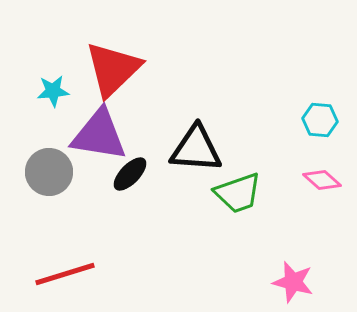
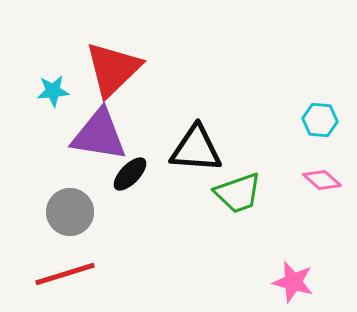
gray circle: moved 21 px right, 40 px down
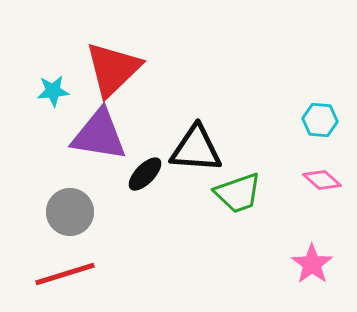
black ellipse: moved 15 px right
pink star: moved 19 px right, 18 px up; rotated 21 degrees clockwise
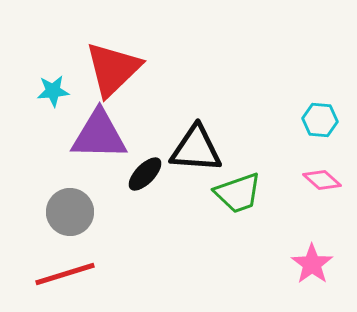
purple triangle: rotated 8 degrees counterclockwise
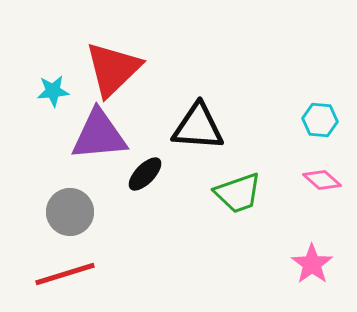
purple triangle: rotated 6 degrees counterclockwise
black triangle: moved 2 px right, 22 px up
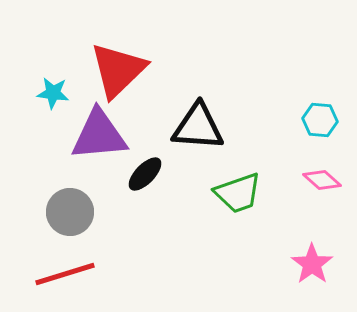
red triangle: moved 5 px right, 1 px down
cyan star: moved 2 px down; rotated 12 degrees clockwise
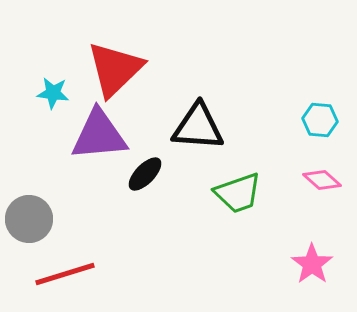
red triangle: moved 3 px left, 1 px up
gray circle: moved 41 px left, 7 px down
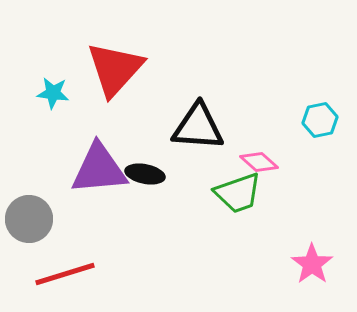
red triangle: rotated 4 degrees counterclockwise
cyan hexagon: rotated 16 degrees counterclockwise
purple triangle: moved 34 px down
black ellipse: rotated 57 degrees clockwise
pink diamond: moved 63 px left, 18 px up
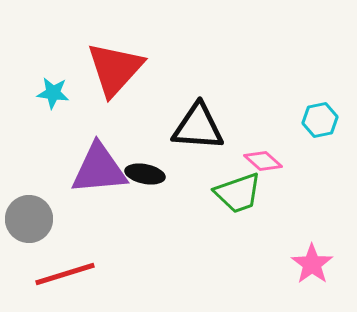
pink diamond: moved 4 px right, 1 px up
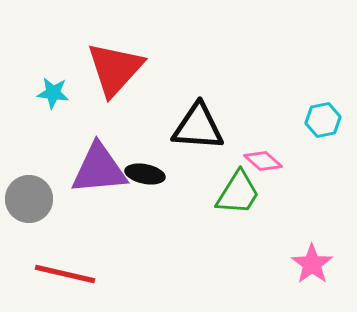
cyan hexagon: moved 3 px right
green trapezoid: rotated 39 degrees counterclockwise
gray circle: moved 20 px up
red line: rotated 30 degrees clockwise
